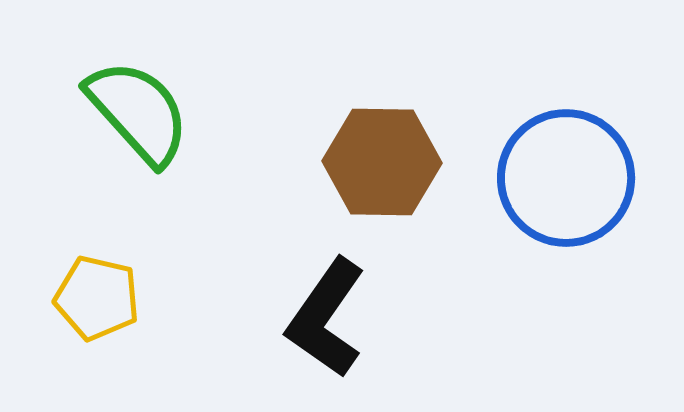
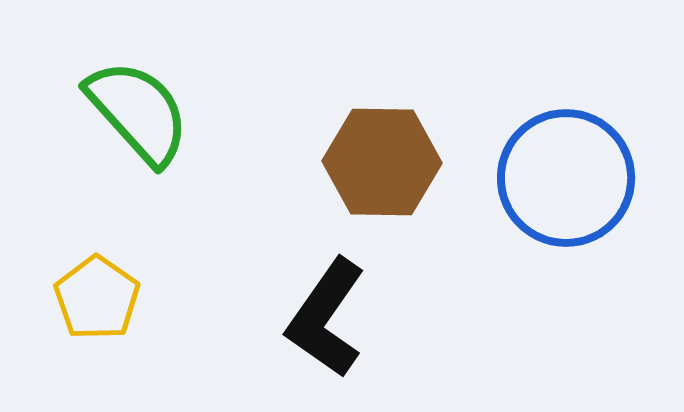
yellow pentagon: rotated 22 degrees clockwise
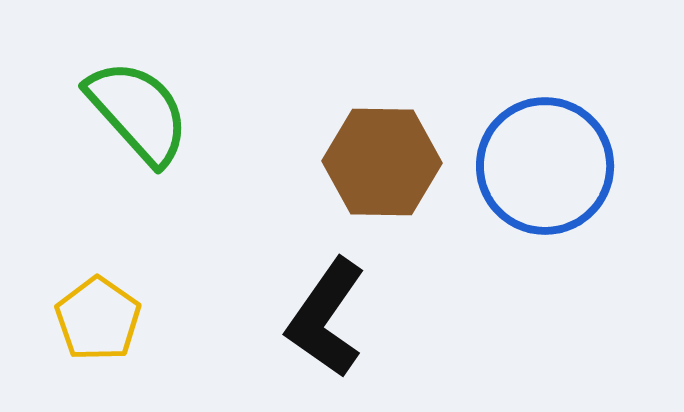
blue circle: moved 21 px left, 12 px up
yellow pentagon: moved 1 px right, 21 px down
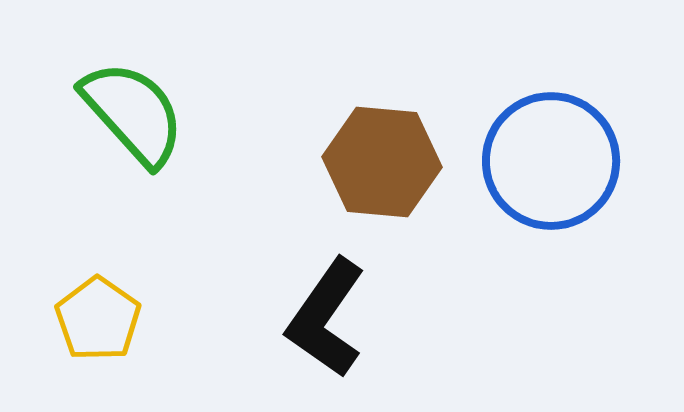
green semicircle: moved 5 px left, 1 px down
brown hexagon: rotated 4 degrees clockwise
blue circle: moved 6 px right, 5 px up
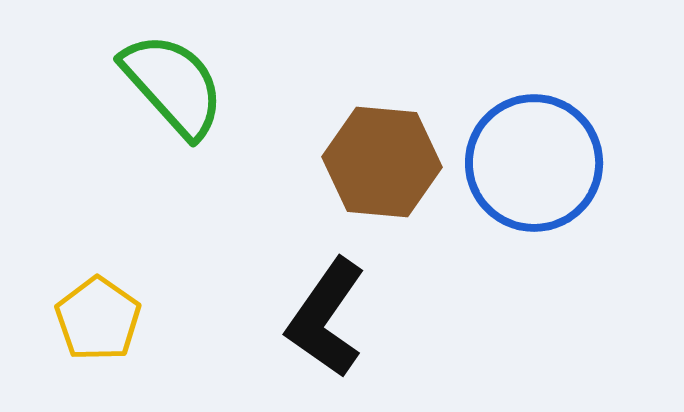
green semicircle: moved 40 px right, 28 px up
blue circle: moved 17 px left, 2 px down
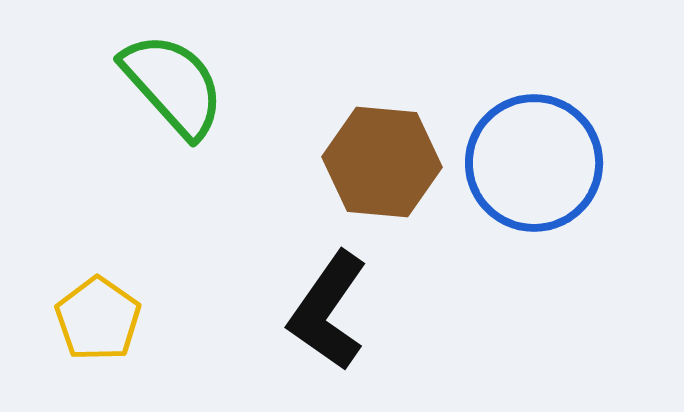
black L-shape: moved 2 px right, 7 px up
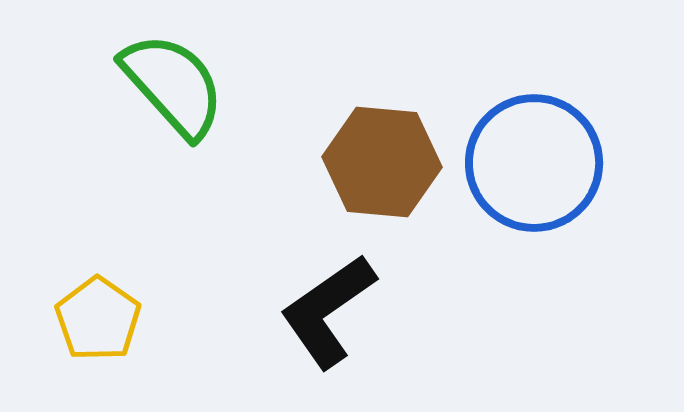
black L-shape: rotated 20 degrees clockwise
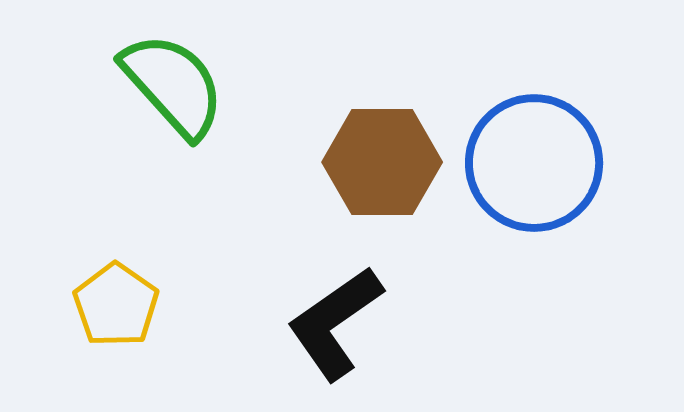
brown hexagon: rotated 5 degrees counterclockwise
black L-shape: moved 7 px right, 12 px down
yellow pentagon: moved 18 px right, 14 px up
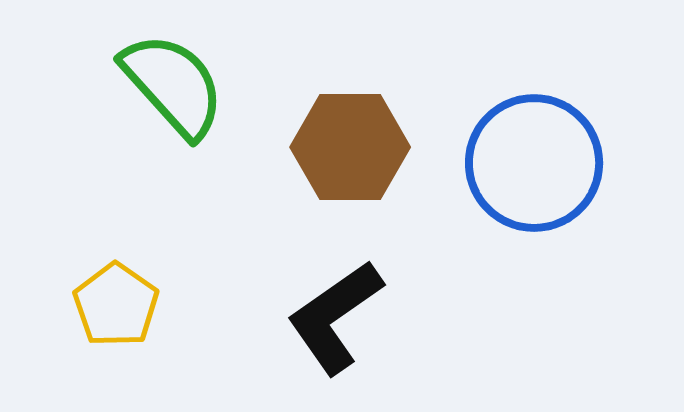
brown hexagon: moved 32 px left, 15 px up
black L-shape: moved 6 px up
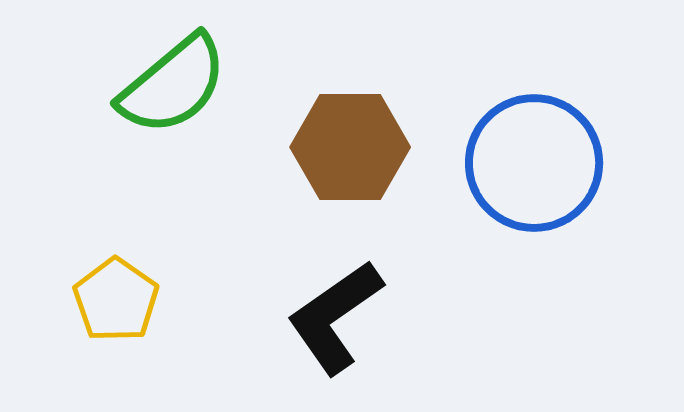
green semicircle: rotated 92 degrees clockwise
yellow pentagon: moved 5 px up
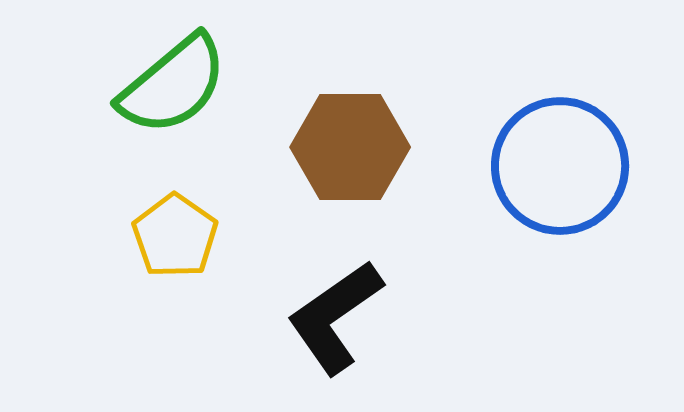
blue circle: moved 26 px right, 3 px down
yellow pentagon: moved 59 px right, 64 px up
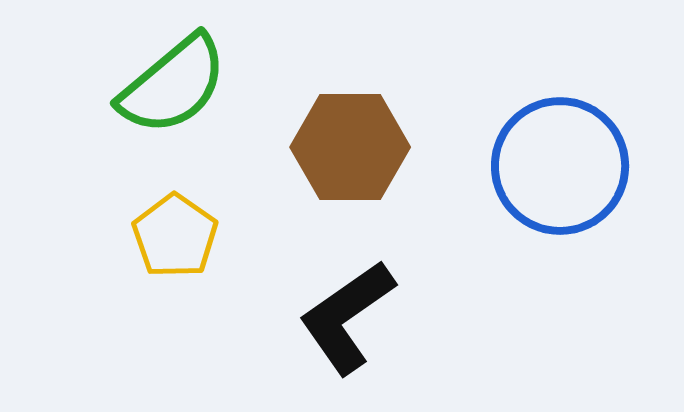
black L-shape: moved 12 px right
